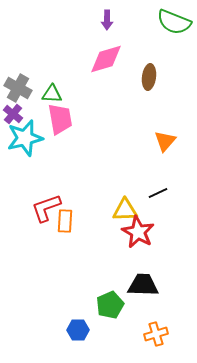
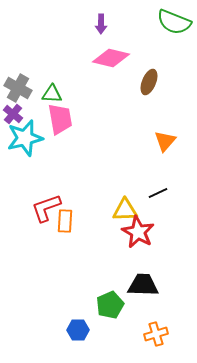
purple arrow: moved 6 px left, 4 px down
pink diamond: moved 5 px right, 1 px up; rotated 30 degrees clockwise
brown ellipse: moved 5 px down; rotated 15 degrees clockwise
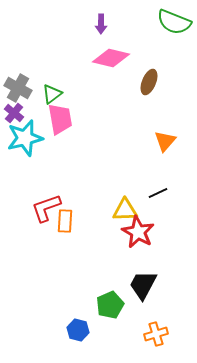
green triangle: rotated 40 degrees counterclockwise
purple cross: moved 1 px right, 1 px up
black trapezoid: rotated 64 degrees counterclockwise
blue hexagon: rotated 15 degrees clockwise
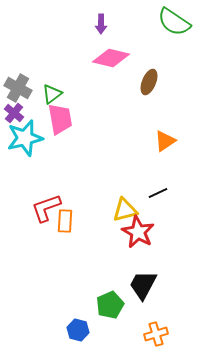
green semicircle: rotated 12 degrees clockwise
orange triangle: rotated 15 degrees clockwise
yellow triangle: rotated 12 degrees counterclockwise
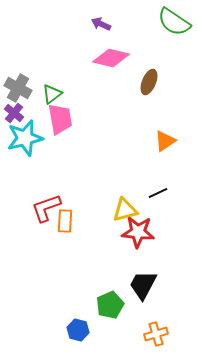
purple arrow: rotated 114 degrees clockwise
red star: rotated 24 degrees counterclockwise
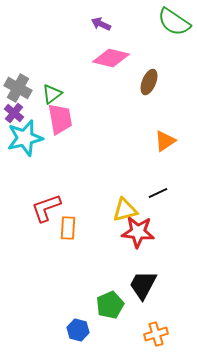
orange rectangle: moved 3 px right, 7 px down
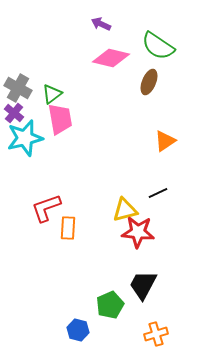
green semicircle: moved 16 px left, 24 px down
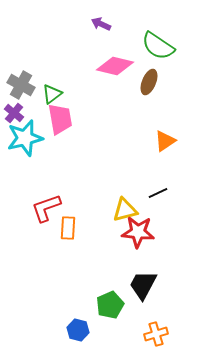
pink diamond: moved 4 px right, 8 px down
gray cross: moved 3 px right, 3 px up
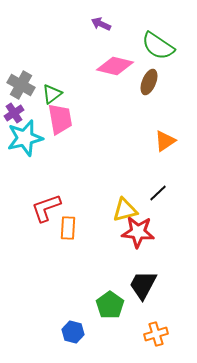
purple cross: rotated 18 degrees clockwise
black line: rotated 18 degrees counterclockwise
green pentagon: rotated 12 degrees counterclockwise
blue hexagon: moved 5 px left, 2 px down
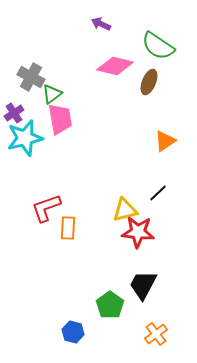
gray cross: moved 10 px right, 8 px up
orange cross: rotated 20 degrees counterclockwise
